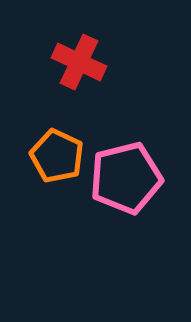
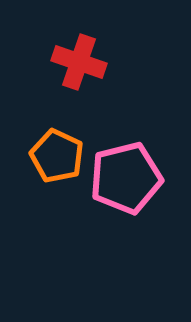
red cross: rotated 6 degrees counterclockwise
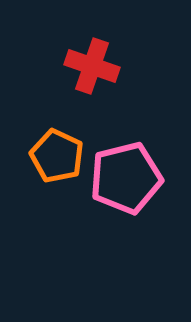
red cross: moved 13 px right, 4 px down
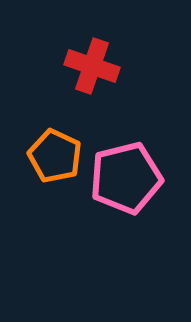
orange pentagon: moved 2 px left
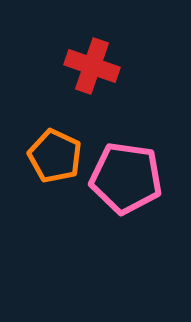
pink pentagon: rotated 22 degrees clockwise
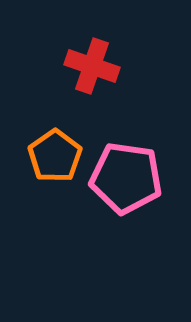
orange pentagon: rotated 12 degrees clockwise
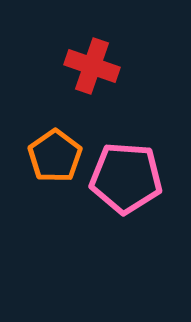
pink pentagon: rotated 4 degrees counterclockwise
